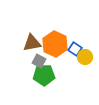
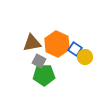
orange hexagon: moved 2 px right
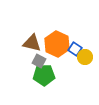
brown triangle: rotated 24 degrees clockwise
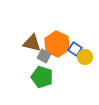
gray square: moved 5 px right, 5 px up
green pentagon: moved 2 px left, 2 px down; rotated 20 degrees clockwise
